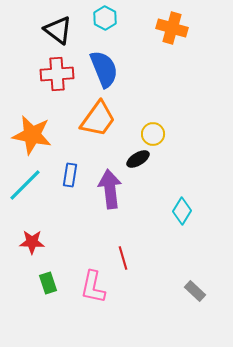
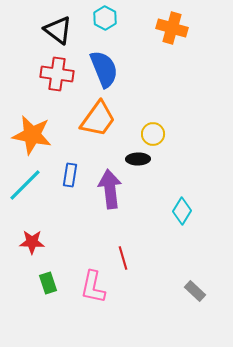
red cross: rotated 12 degrees clockwise
black ellipse: rotated 30 degrees clockwise
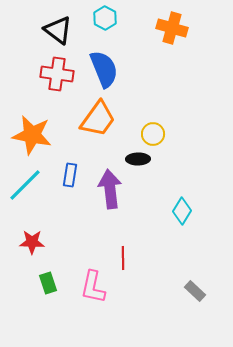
red line: rotated 15 degrees clockwise
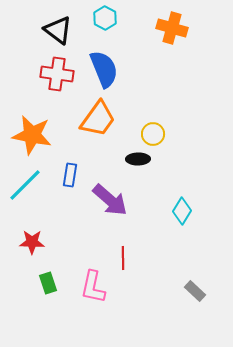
purple arrow: moved 11 px down; rotated 138 degrees clockwise
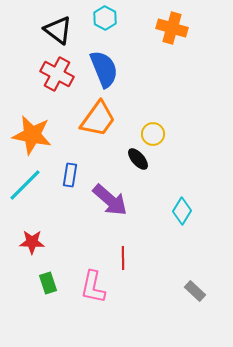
red cross: rotated 20 degrees clockwise
black ellipse: rotated 50 degrees clockwise
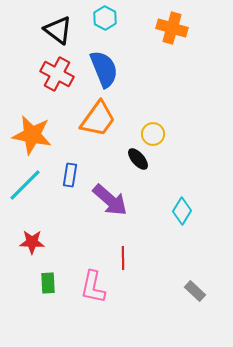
green rectangle: rotated 15 degrees clockwise
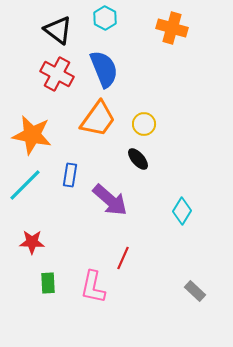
yellow circle: moved 9 px left, 10 px up
red line: rotated 25 degrees clockwise
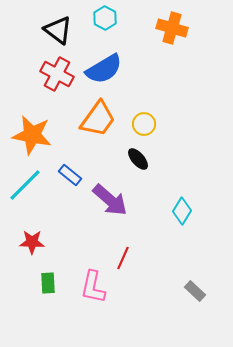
blue semicircle: rotated 81 degrees clockwise
blue rectangle: rotated 60 degrees counterclockwise
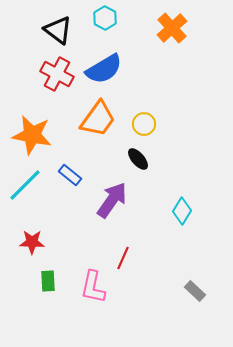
orange cross: rotated 32 degrees clockwise
purple arrow: moved 2 px right; rotated 96 degrees counterclockwise
green rectangle: moved 2 px up
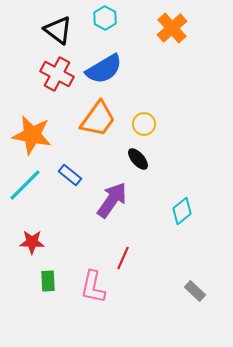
cyan diamond: rotated 20 degrees clockwise
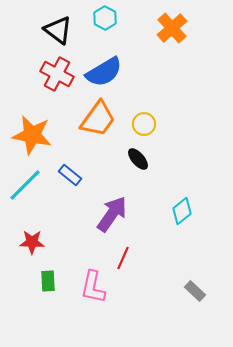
blue semicircle: moved 3 px down
purple arrow: moved 14 px down
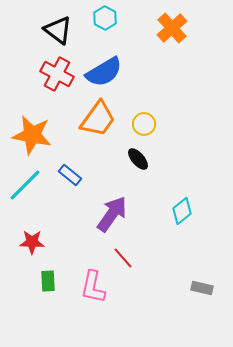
red line: rotated 65 degrees counterclockwise
gray rectangle: moved 7 px right, 3 px up; rotated 30 degrees counterclockwise
